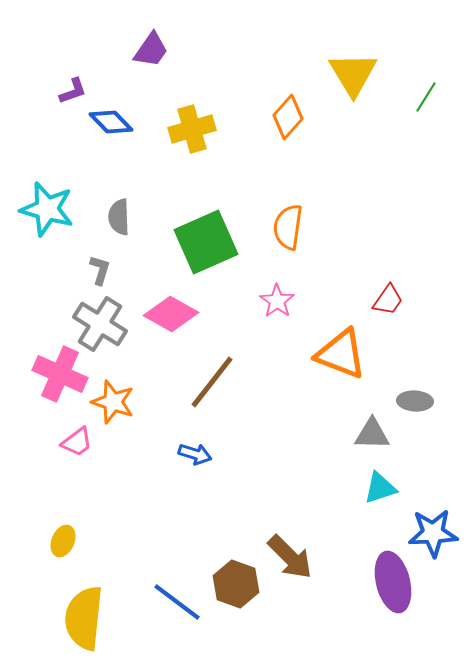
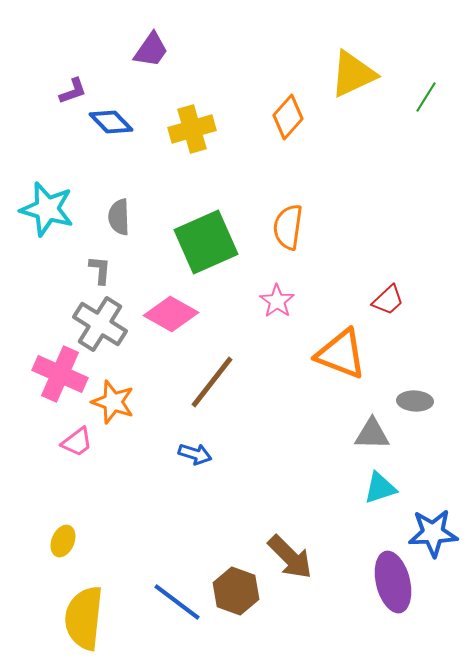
yellow triangle: rotated 36 degrees clockwise
gray L-shape: rotated 12 degrees counterclockwise
red trapezoid: rotated 12 degrees clockwise
brown hexagon: moved 7 px down
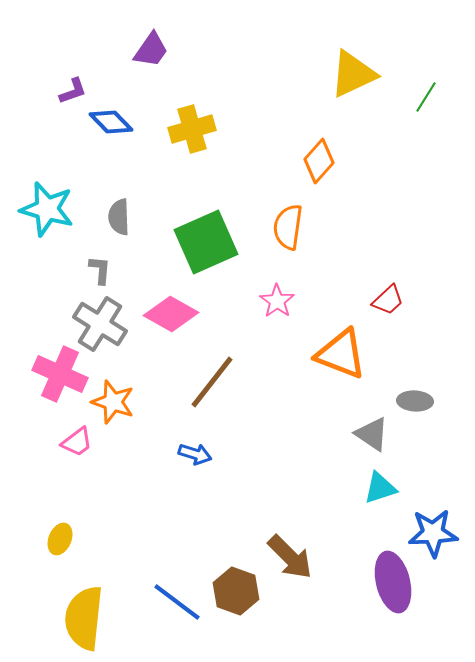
orange diamond: moved 31 px right, 44 px down
gray triangle: rotated 33 degrees clockwise
yellow ellipse: moved 3 px left, 2 px up
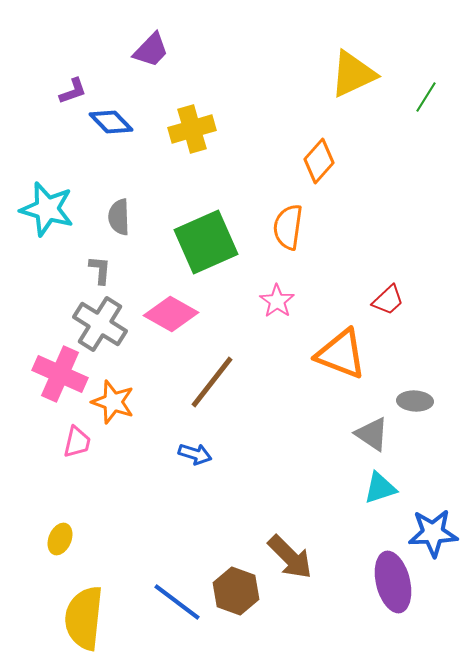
purple trapezoid: rotated 9 degrees clockwise
pink trapezoid: rotated 40 degrees counterclockwise
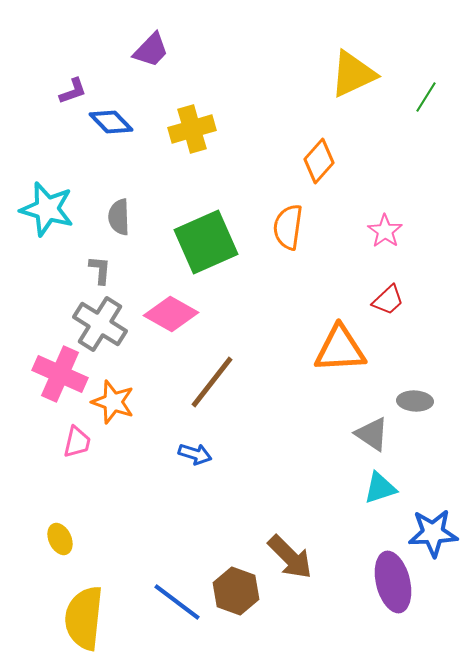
pink star: moved 108 px right, 70 px up
orange triangle: moved 1 px left, 5 px up; rotated 24 degrees counterclockwise
yellow ellipse: rotated 48 degrees counterclockwise
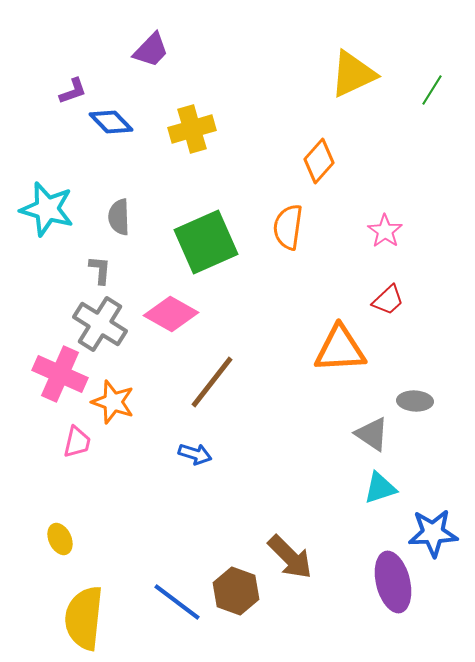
green line: moved 6 px right, 7 px up
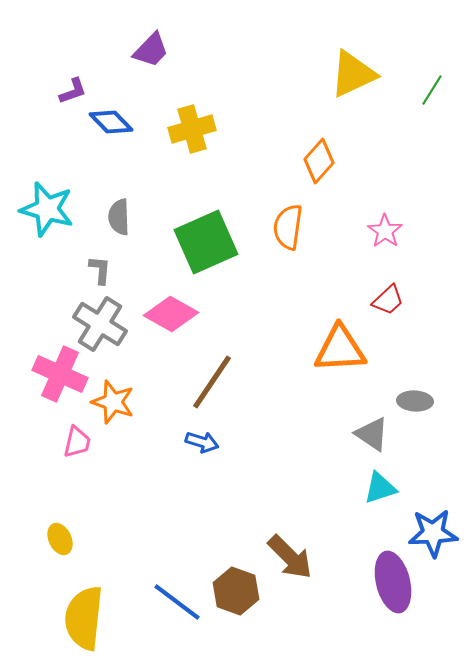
brown line: rotated 4 degrees counterclockwise
blue arrow: moved 7 px right, 12 px up
